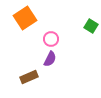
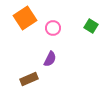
pink circle: moved 2 px right, 11 px up
brown rectangle: moved 2 px down
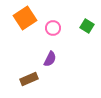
green square: moved 4 px left
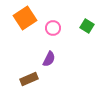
purple semicircle: moved 1 px left
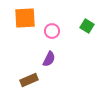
orange square: rotated 30 degrees clockwise
pink circle: moved 1 px left, 3 px down
brown rectangle: moved 1 px down
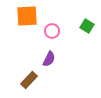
orange square: moved 2 px right, 2 px up
brown rectangle: rotated 24 degrees counterclockwise
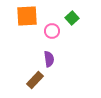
green square: moved 15 px left, 8 px up; rotated 16 degrees clockwise
purple semicircle: rotated 35 degrees counterclockwise
brown rectangle: moved 6 px right
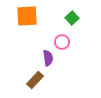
pink circle: moved 10 px right, 11 px down
purple semicircle: moved 1 px left, 1 px up
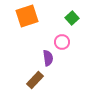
orange square: rotated 15 degrees counterclockwise
